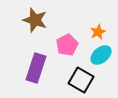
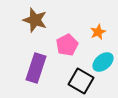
cyan ellipse: moved 2 px right, 7 px down
black square: moved 1 px down
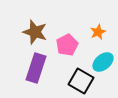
brown star: moved 12 px down
